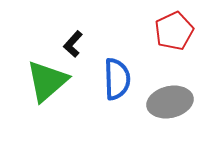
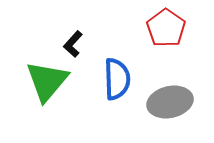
red pentagon: moved 8 px left, 3 px up; rotated 12 degrees counterclockwise
green triangle: rotated 9 degrees counterclockwise
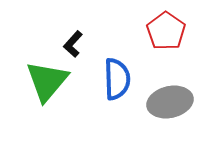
red pentagon: moved 3 px down
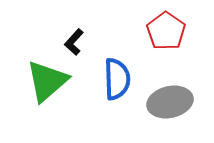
black L-shape: moved 1 px right, 2 px up
green triangle: rotated 9 degrees clockwise
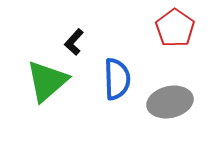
red pentagon: moved 9 px right, 3 px up
